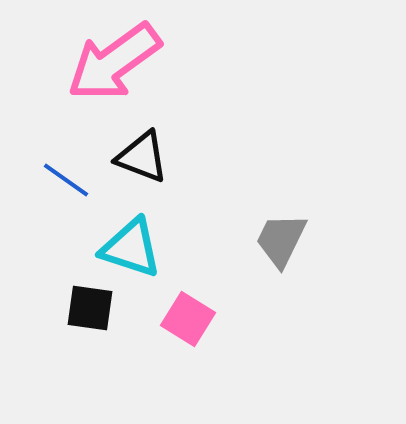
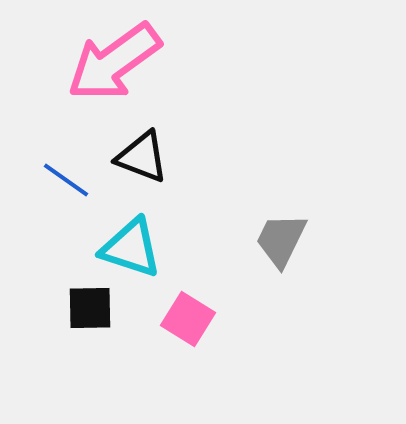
black square: rotated 9 degrees counterclockwise
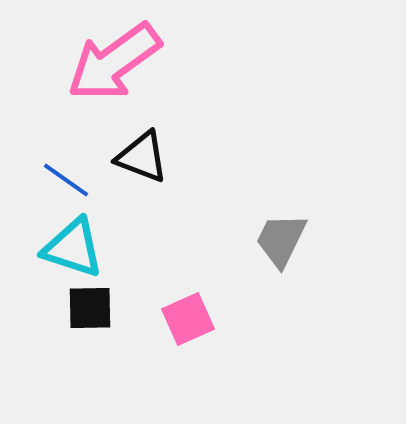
cyan triangle: moved 58 px left
pink square: rotated 34 degrees clockwise
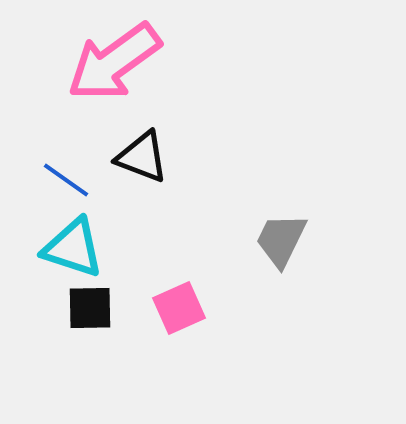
pink square: moved 9 px left, 11 px up
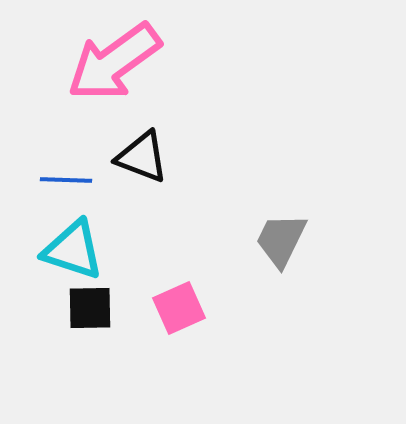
blue line: rotated 33 degrees counterclockwise
cyan triangle: moved 2 px down
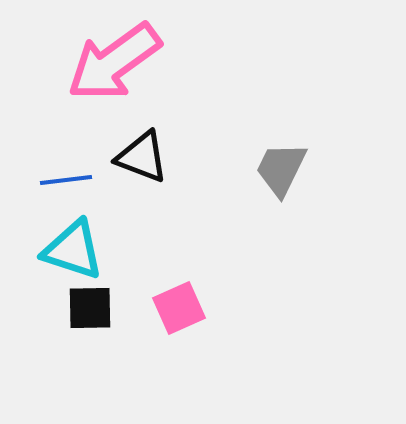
blue line: rotated 9 degrees counterclockwise
gray trapezoid: moved 71 px up
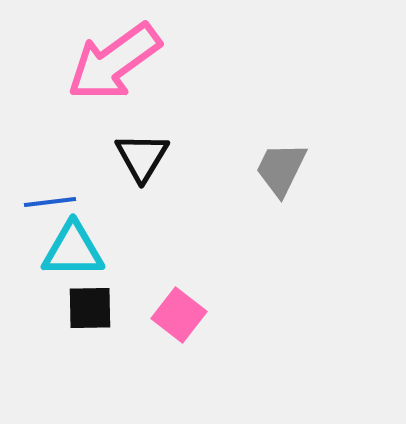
black triangle: rotated 40 degrees clockwise
blue line: moved 16 px left, 22 px down
cyan triangle: rotated 18 degrees counterclockwise
pink square: moved 7 px down; rotated 28 degrees counterclockwise
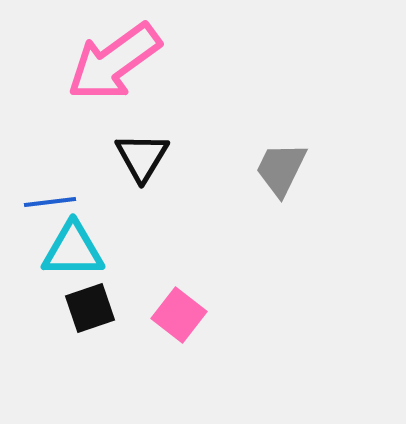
black square: rotated 18 degrees counterclockwise
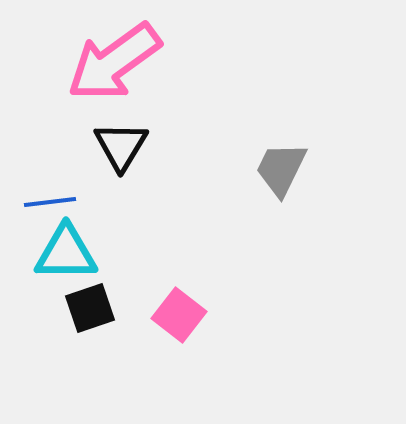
black triangle: moved 21 px left, 11 px up
cyan triangle: moved 7 px left, 3 px down
